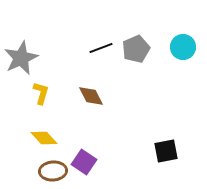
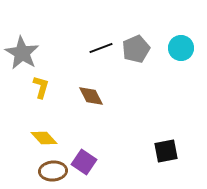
cyan circle: moved 2 px left, 1 px down
gray star: moved 1 px right, 5 px up; rotated 16 degrees counterclockwise
yellow L-shape: moved 6 px up
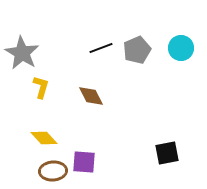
gray pentagon: moved 1 px right, 1 px down
black square: moved 1 px right, 2 px down
purple square: rotated 30 degrees counterclockwise
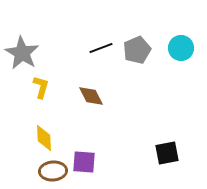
yellow diamond: rotated 40 degrees clockwise
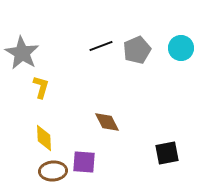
black line: moved 2 px up
brown diamond: moved 16 px right, 26 px down
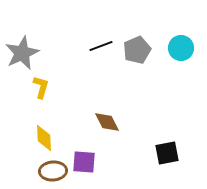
gray star: rotated 16 degrees clockwise
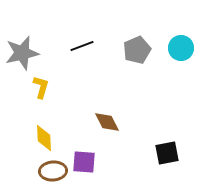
black line: moved 19 px left
gray star: rotated 12 degrees clockwise
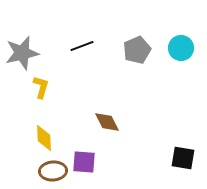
black square: moved 16 px right, 5 px down; rotated 20 degrees clockwise
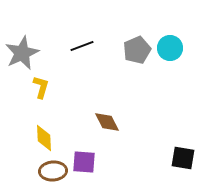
cyan circle: moved 11 px left
gray star: rotated 12 degrees counterclockwise
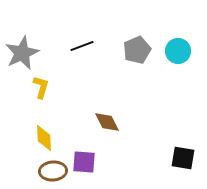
cyan circle: moved 8 px right, 3 px down
